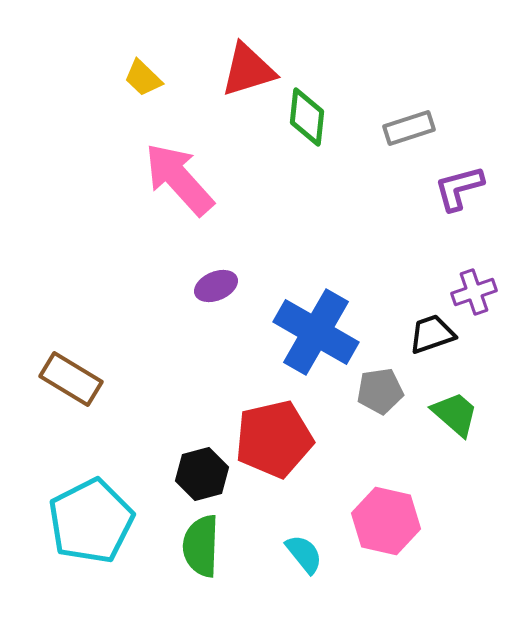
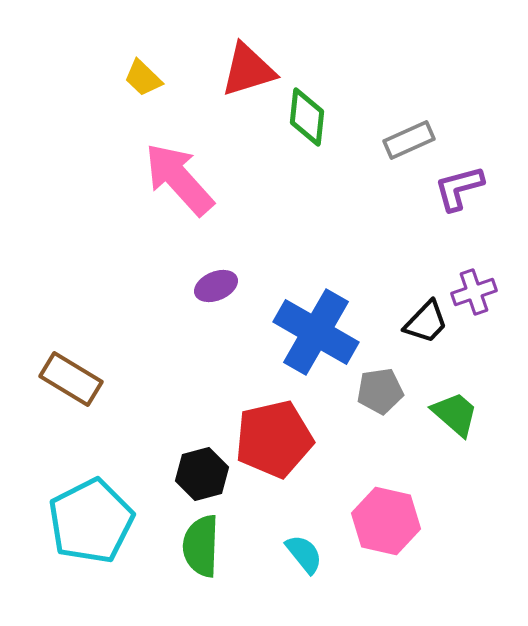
gray rectangle: moved 12 px down; rotated 6 degrees counterclockwise
black trapezoid: moved 6 px left, 12 px up; rotated 153 degrees clockwise
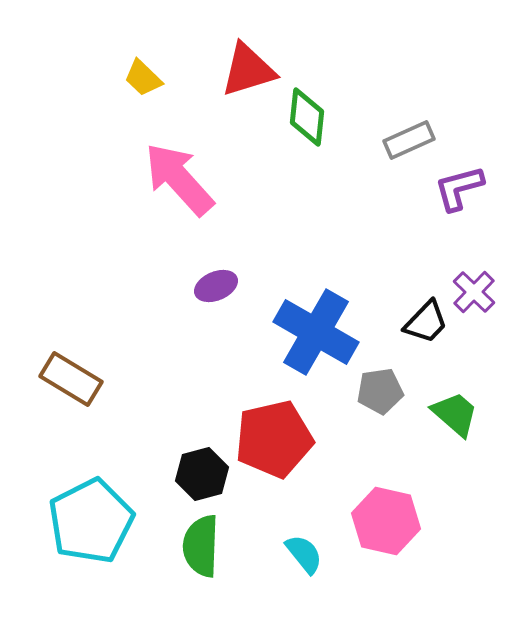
purple cross: rotated 27 degrees counterclockwise
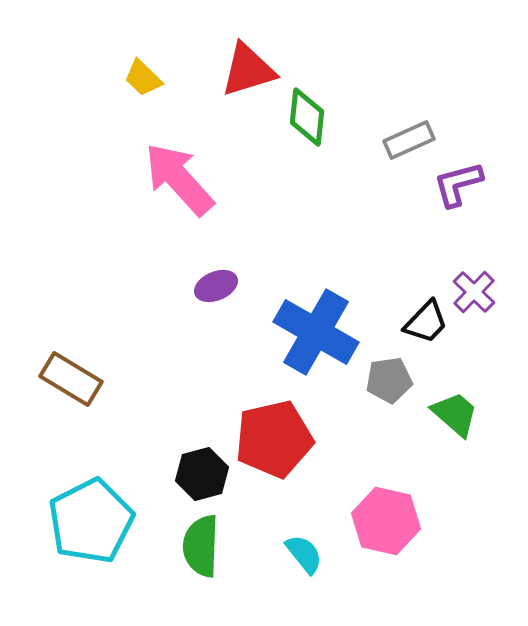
purple L-shape: moved 1 px left, 4 px up
gray pentagon: moved 9 px right, 11 px up
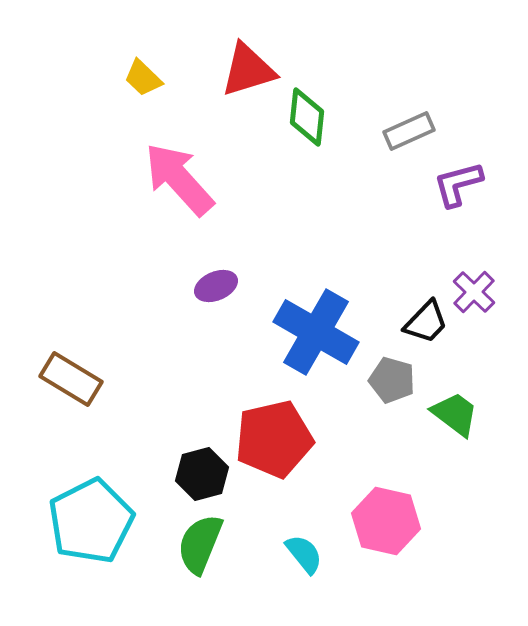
gray rectangle: moved 9 px up
gray pentagon: moved 3 px right; rotated 24 degrees clockwise
green trapezoid: rotated 4 degrees counterclockwise
green semicircle: moved 1 px left, 2 px up; rotated 20 degrees clockwise
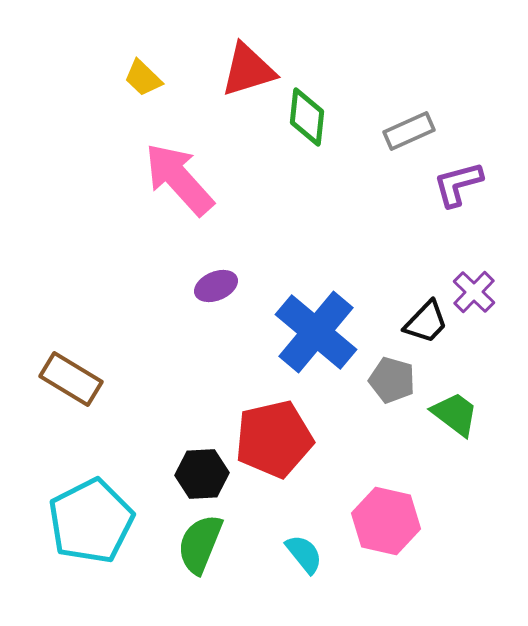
blue cross: rotated 10 degrees clockwise
black hexagon: rotated 12 degrees clockwise
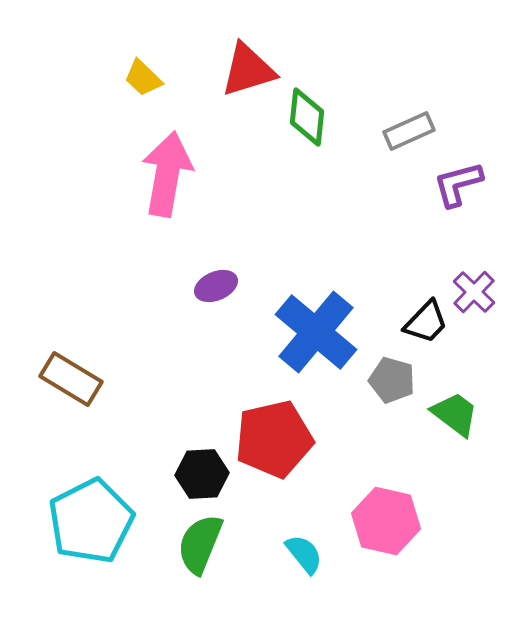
pink arrow: moved 12 px left, 5 px up; rotated 52 degrees clockwise
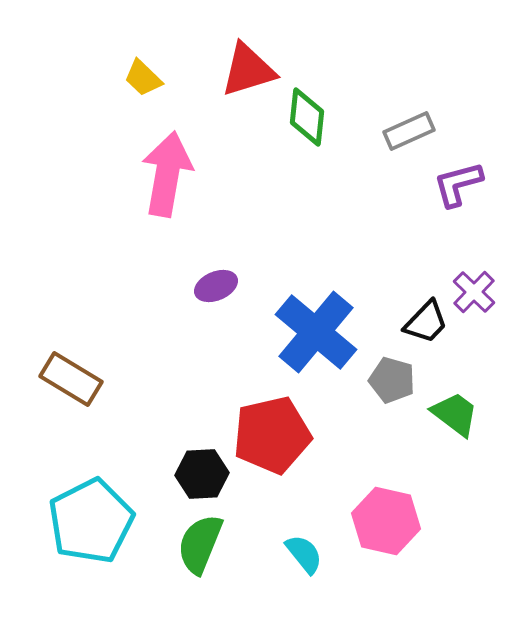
red pentagon: moved 2 px left, 4 px up
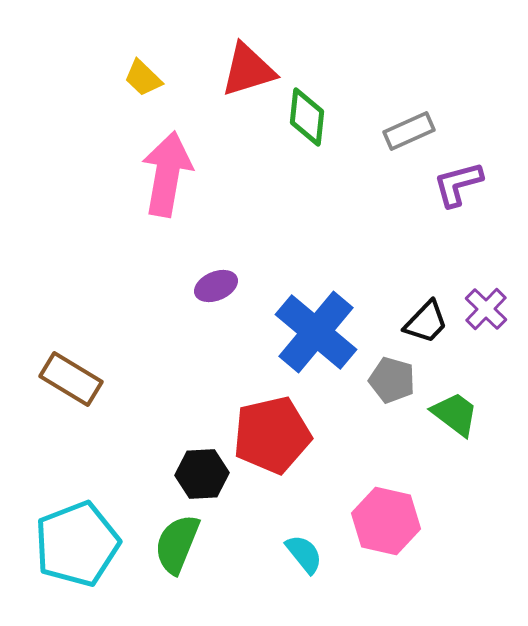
purple cross: moved 12 px right, 17 px down
cyan pentagon: moved 14 px left, 23 px down; rotated 6 degrees clockwise
green semicircle: moved 23 px left
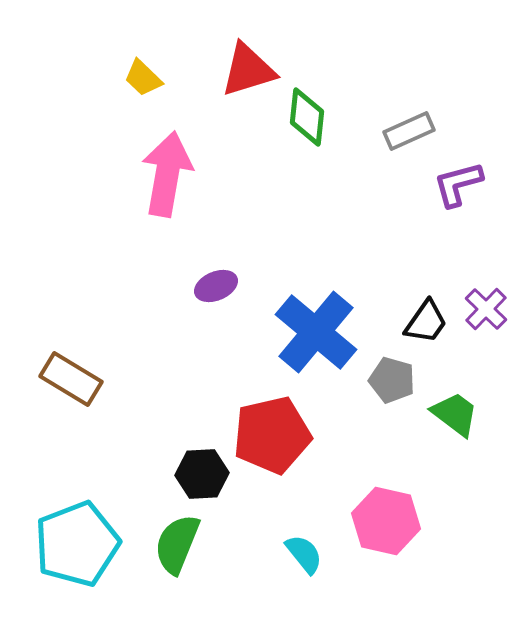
black trapezoid: rotated 9 degrees counterclockwise
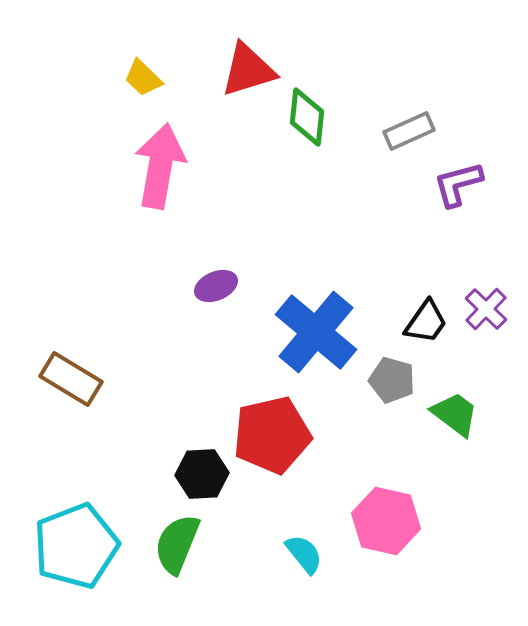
pink arrow: moved 7 px left, 8 px up
cyan pentagon: moved 1 px left, 2 px down
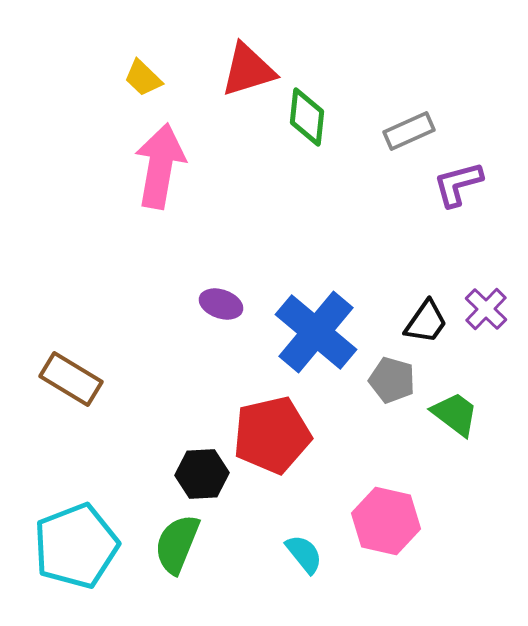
purple ellipse: moved 5 px right, 18 px down; rotated 42 degrees clockwise
